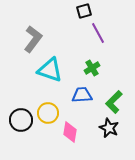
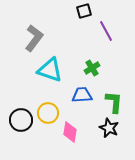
purple line: moved 8 px right, 2 px up
gray L-shape: moved 1 px right, 1 px up
green L-shape: rotated 140 degrees clockwise
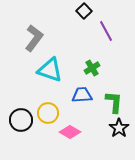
black square: rotated 28 degrees counterclockwise
black star: moved 10 px right; rotated 12 degrees clockwise
pink diamond: rotated 70 degrees counterclockwise
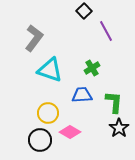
black circle: moved 19 px right, 20 px down
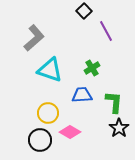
gray L-shape: rotated 12 degrees clockwise
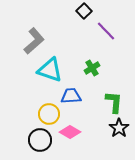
purple line: rotated 15 degrees counterclockwise
gray L-shape: moved 3 px down
blue trapezoid: moved 11 px left, 1 px down
yellow circle: moved 1 px right, 1 px down
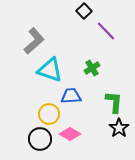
pink diamond: moved 2 px down
black circle: moved 1 px up
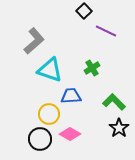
purple line: rotated 20 degrees counterclockwise
green L-shape: rotated 50 degrees counterclockwise
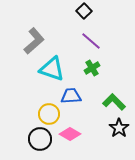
purple line: moved 15 px left, 10 px down; rotated 15 degrees clockwise
cyan triangle: moved 2 px right, 1 px up
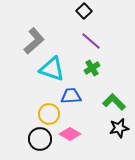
black star: rotated 24 degrees clockwise
